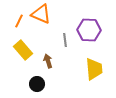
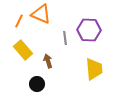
gray line: moved 2 px up
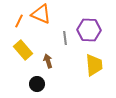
yellow trapezoid: moved 4 px up
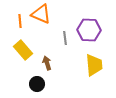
orange line: moved 1 px right; rotated 32 degrees counterclockwise
brown arrow: moved 1 px left, 2 px down
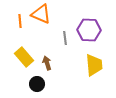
yellow rectangle: moved 1 px right, 7 px down
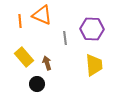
orange triangle: moved 1 px right, 1 px down
purple hexagon: moved 3 px right, 1 px up
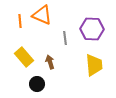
brown arrow: moved 3 px right, 1 px up
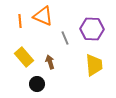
orange triangle: moved 1 px right, 1 px down
gray line: rotated 16 degrees counterclockwise
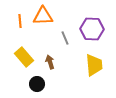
orange triangle: rotated 25 degrees counterclockwise
